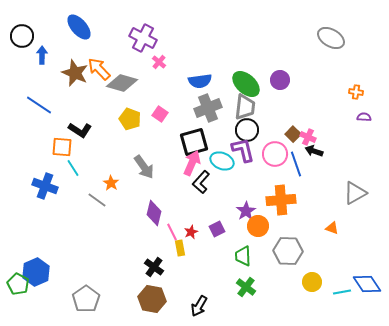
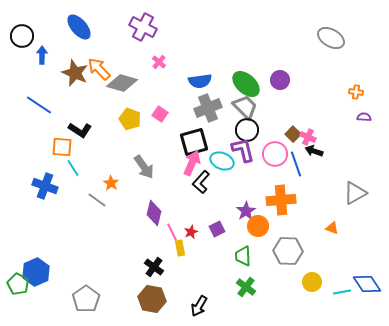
purple cross at (143, 38): moved 11 px up
gray trapezoid at (245, 107): rotated 52 degrees counterclockwise
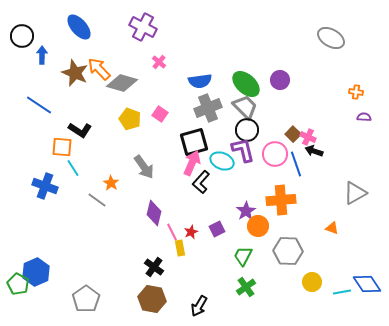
green trapezoid at (243, 256): rotated 30 degrees clockwise
green cross at (246, 287): rotated 18 degrees clockwise
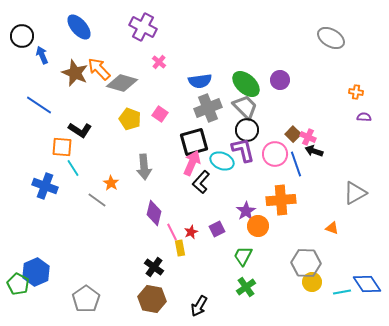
blue arrow at (42, 55): rotated 24 degrees counterclockwise
gray arrow at (144, 167): rotated 30 degrees clockwise
gray hexagon at (288, 251): moved 18 px right, 12 px down
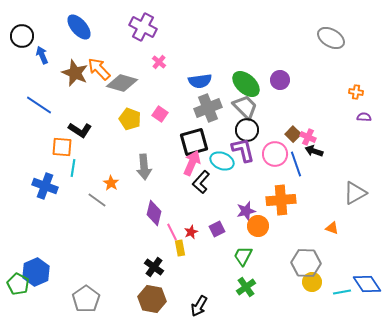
cyan line at (73, 168): rotated 42 degrees clockwise
purple star at (246, 211): rotated 18 degrees clockwise
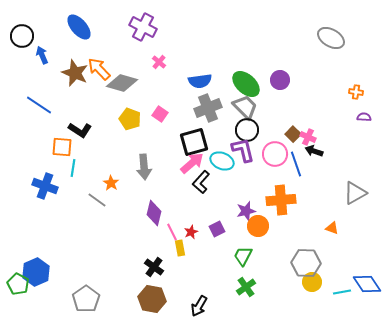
pink arrow at (192, 163): rotated 25 degrees clockwise
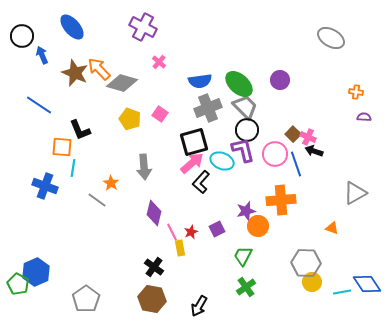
blue ellipse at (79, 27): moved 7 px left
green ellipse at (246, 84): moved 7 px left
black L-shape at (80, 130): rotated 35 degrees clockwise
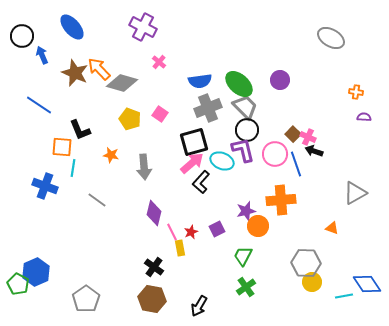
orange star at (111, 183): moved 28 px up; rotated 21 degrees counterclockwise
cyan line at (342, 292): moved 2 px right, 4 px down
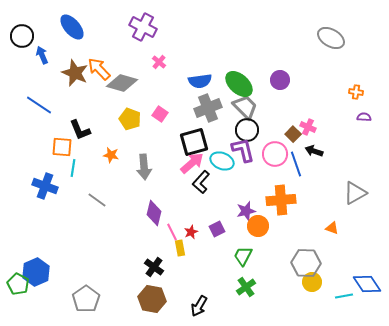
pink cross at (308, 137): moved 10 px up
